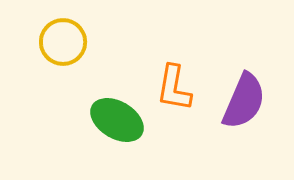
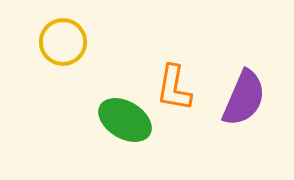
purple semicircle: moved 3 px up
green ellipse: moved 8 px right
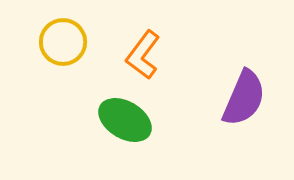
orange L-shape: moved 31 px left, 33 px up; rotated 27 degrees clockwise
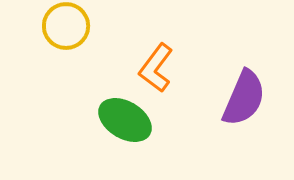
yellow circle: moved 3 px right, 16 px up
orange L-shape: moved 13 px right, 13 px down
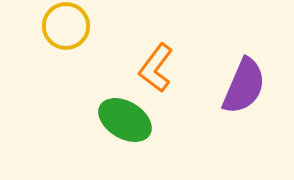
purple semicircle: moved 12 px up
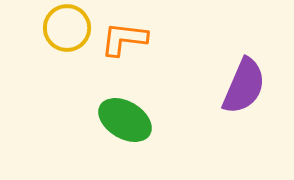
yellow circle: moved 1 px right, 2 px down
orange L-shape: moved 32 px left, 29 px up; rotated 60 degrees clockwise
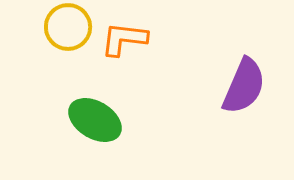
yellow circle: moved 1 px right, 1 px up
green ellipse: moved 30 px left
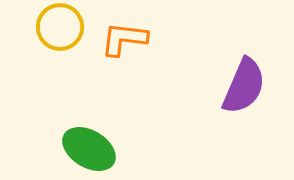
yellow circle: moved 8 px left
green ellipse: moved 6 px left, 29 px down
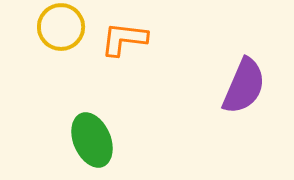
yellow circle: moved 1 px right
green ellipse: moved 3 px right, 9 px up; rotated 36 degrees clockwise
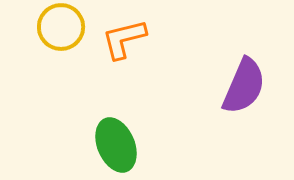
orange L-shape: rotated 21 degrees counterclockwise
green ellipse: moved 24 px right, 5 px down
